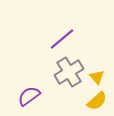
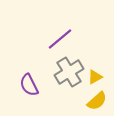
purple line: moved 2 px left
yellow triangle: moved 2 px left; rotated 42 degrees clockwise
purple semicircle: moved 11 px up; rotated 80 degrees counterclockwise
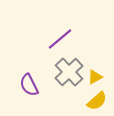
gray cross: rotated 12 degrees counterclockwise
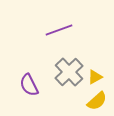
purple line: moved 1 px left, 9 px up; rotated 20 degrees clockwise
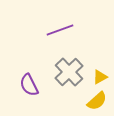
purple line: moved 1 px right
yellow triangle: moved 5 px right
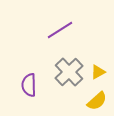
purple line: rotated 12 degrees counterclockwise
yellow triangle: moved 2 px left, 5 px up
purple semicircle: rotated 25 degrees clockwise
